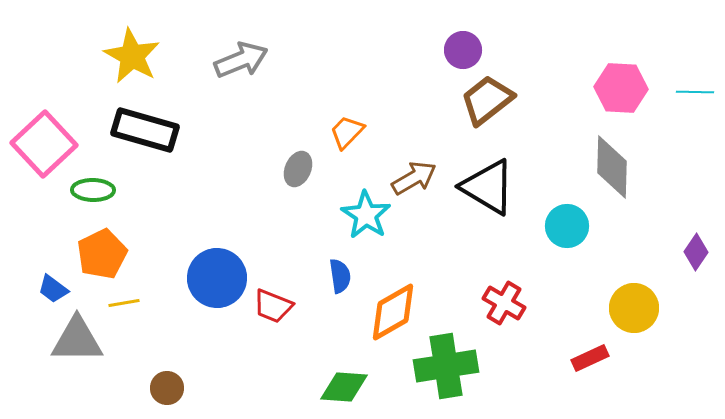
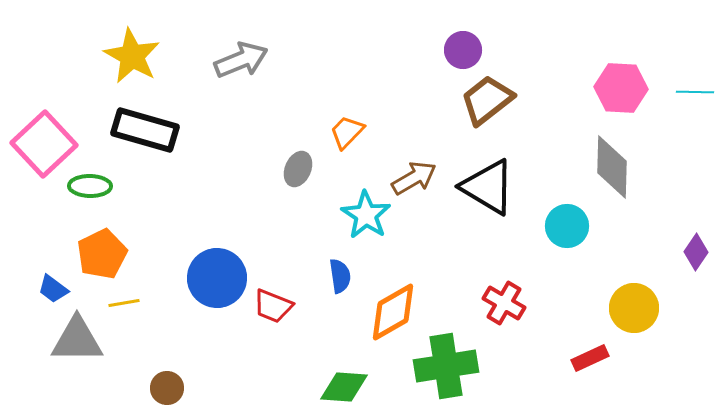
green ellipse: moved 3 px left, 4 px up
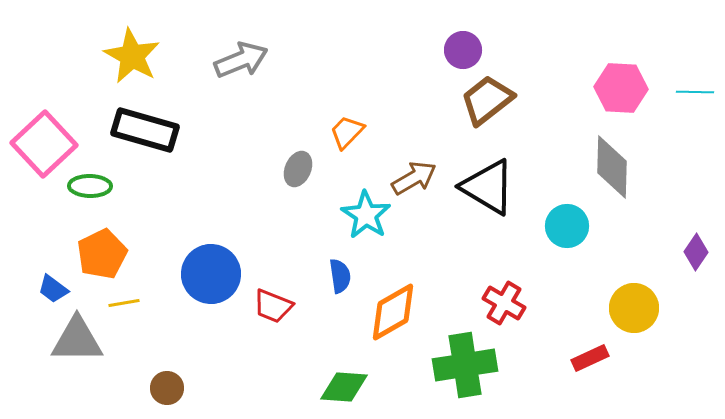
blue circle: moved 6 px left, 4 px up
green cross: moved 19 px right, 1 px up
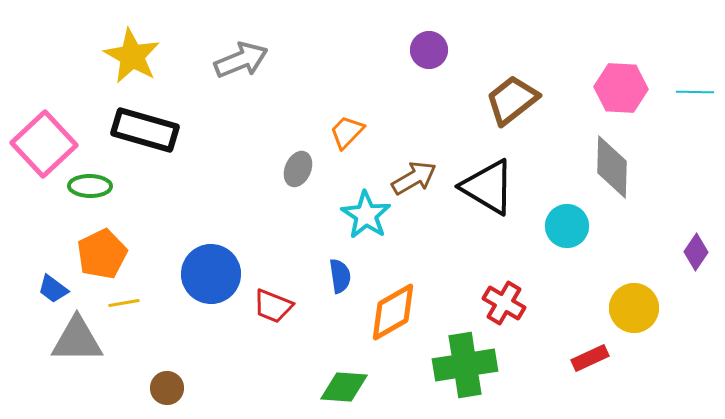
purple circle: moved 34 px left
brown trapezoid: moved 25 px right
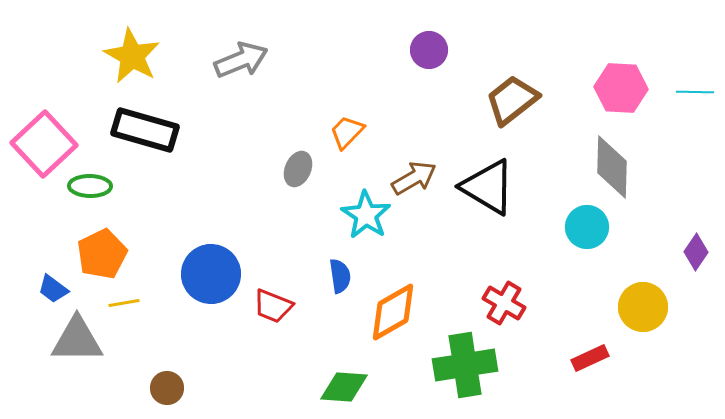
cyan circle: moved 20 px right, 1 px down
yellow circle: moved 9 px right, 1 px up
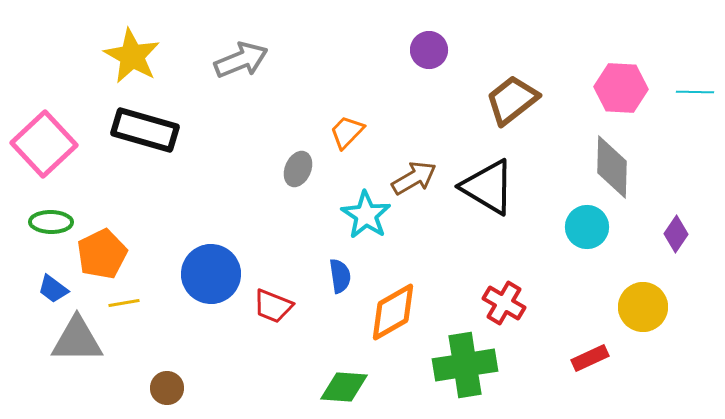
green ellipse: moved 39 px left, 36 px down
purple diamond: moved 20 px left, 18 px up
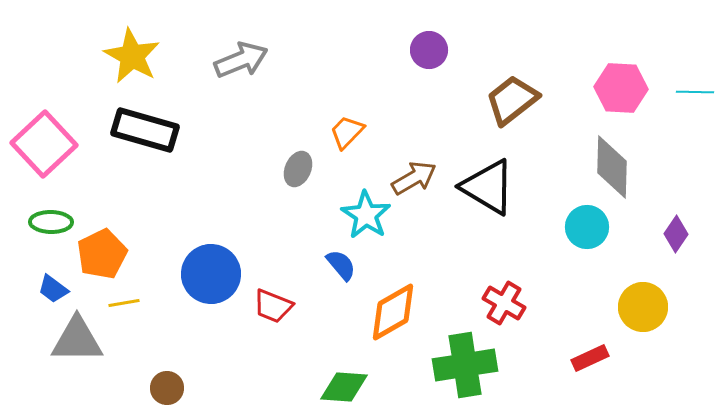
blue semicircle: moved 1 px right, 11 px up; rotated 32 degrees counterclockwise
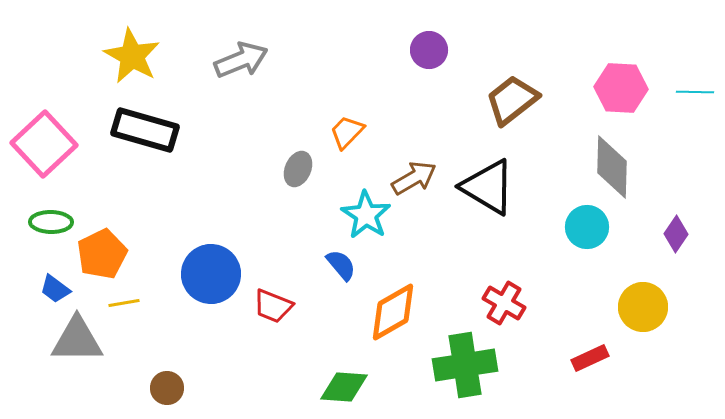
blue trapezoid: moved 2 px right
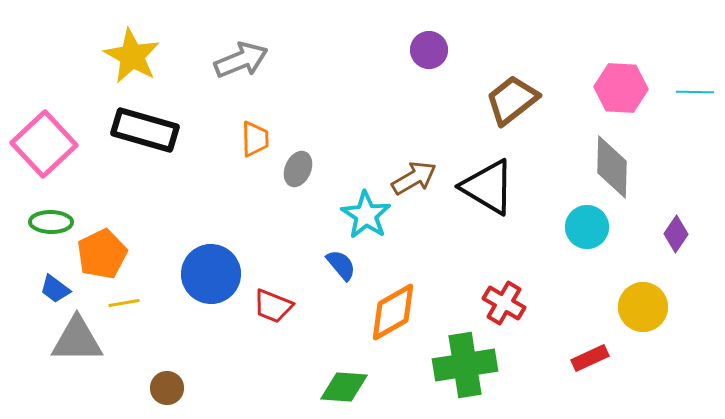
orange trapezoid: moved 92 px left, 7 px down; rotated 135 degrees clockwise
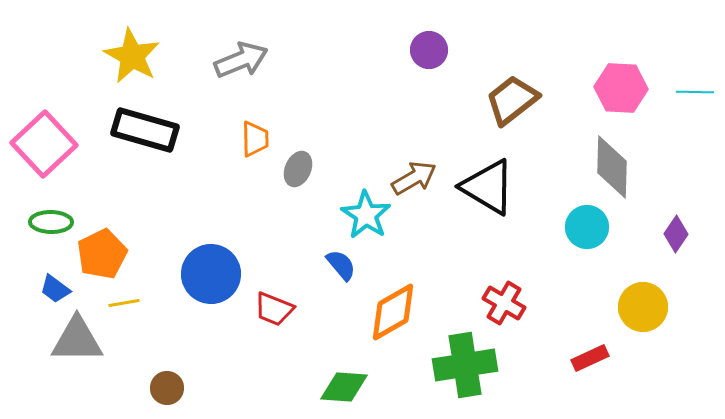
red trapezoid: moved 1 px right, 3 px down
